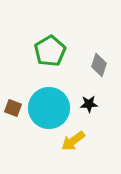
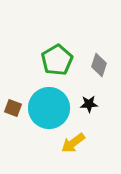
green pentagon: moved 7 px right, 9 px down
yellow arrow: moved 2 px down
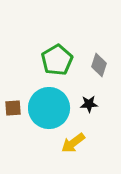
brown square: rotated 24 degrees counterclockwise
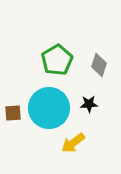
brown square: moved 5 px down
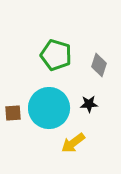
green pentagon: moved 1 px left, 5 px up; rotated 24 degrees counterclockwise
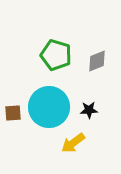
gray diamond: moved 2 px left, 4 px up; rotated 50 degrees clockwise
black star: moved 6 px down
cyan circle: moved 1 px up
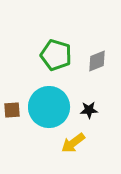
brown square: moved 1 px left, 3 px up
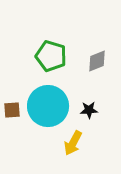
green pentagon: moved 5 px left, 1 px down
cyan circle: moved 1 px left, 1 px up
yellow arrow: rotated 25 degrees counterclockwise
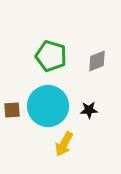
yellow arrow: moved 9 px left, 1 px down
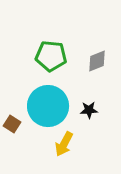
green pentagon: rotated 12 degrees counterclockwise
brown square: moved 14 px down; rotated 36 degrees clockwise
